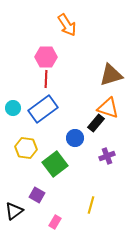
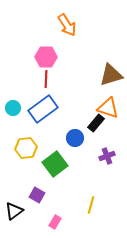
yellow hexagon: rotated 15 degrees counterclockwise
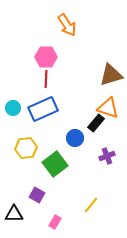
blue rectangle: rotated 12 degrees clockwise
yellow line: rotated 24 degrees clockwise
black triangle: moved 3 px down; rotated 36 degrees clockwise
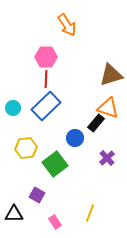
blue rectangle: moved 3 px right, 3 px up; rotated 20 degrees counterclockwise
purple cross: moved 2 px down; rotated 21 degrees counterclockwise
yellow line: moved 1 px left, 8 px down; rotated 18 degrees counterclockwise
pink rectangle: rotated 64 degrees counterclockwise
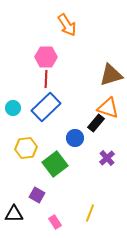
blue rectangle: moved 1 px down
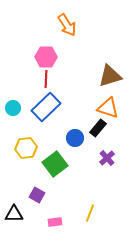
brown triangle: moved 1 px left, 1 px down
black rectangle: moved 2 px right, 5 px down
pink rectangle: rotated 64 degrees counterclockwise
